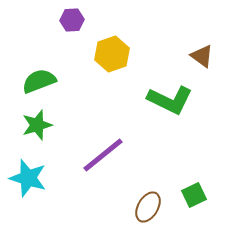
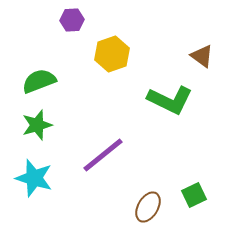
cyan star: moved 6 px right
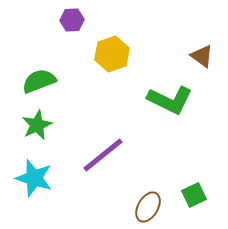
green star: rotated 8 degrees counterclockwise
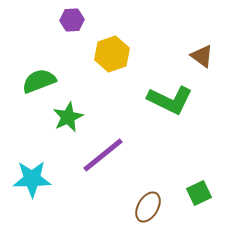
green star: moved 31 px right, 8 px up
cyan star: moved 2 px left, 1 px down; rotated 18 degrees counterclockwise
green square: moved 5 px right, 2 px up
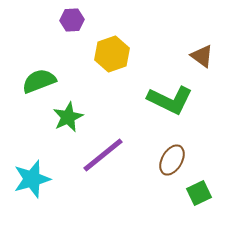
cyan star: rotated 15 degrees counterclockwise
brown ellipse: moved 24 px right, 47 px up
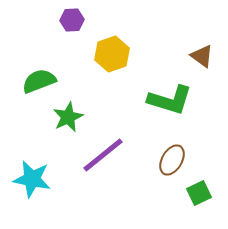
green L-shape: rotated 9 degrees counterclockwise
cyan star: rotated 27 degrees clockwise
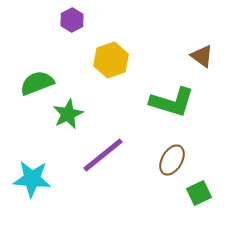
purple hexagon: rotated 25 degrees counterclockwise
yellow hexagon: moved 1 px left, 6 px down
green semicircle: moved 2 px left, 2 px down
green L-shape: moved 2 px right, 2 px down
green star: moved 3 px up
cyan star: rotated 6 degrees counterclockwise
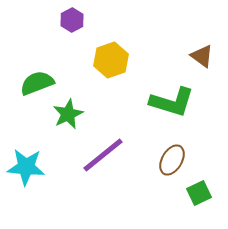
cyan star: moved 6 px left, 12 px up
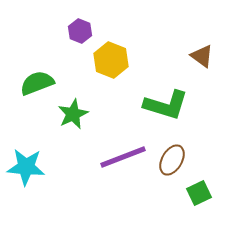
purple hexagon: moved 8 px right, 11 px down; rotated 10 degrees counterclockwise
yellow hexagon: rotated 20 degrees counterclockwise
green L-shape: moved 6 px left, 3 px down
green star: moved 5 px right
purple line: moved 20 px right, 2 px down; rotated 18 degrees clockwise
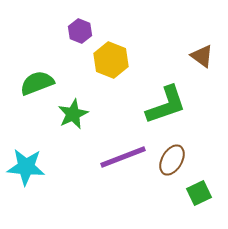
green L-shape: rotated 36 degrees counterclockwise
